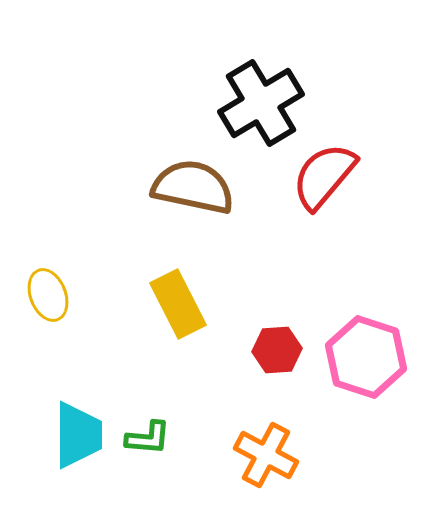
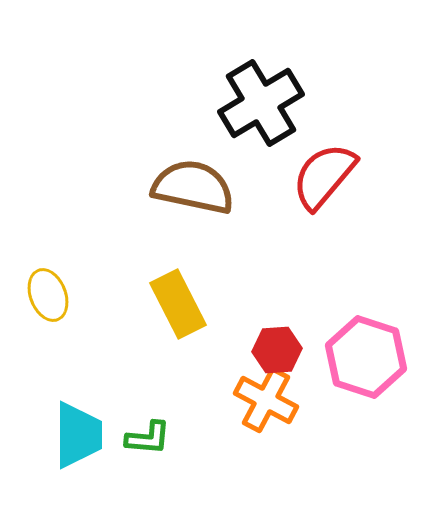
orange cross: moved 55 px up
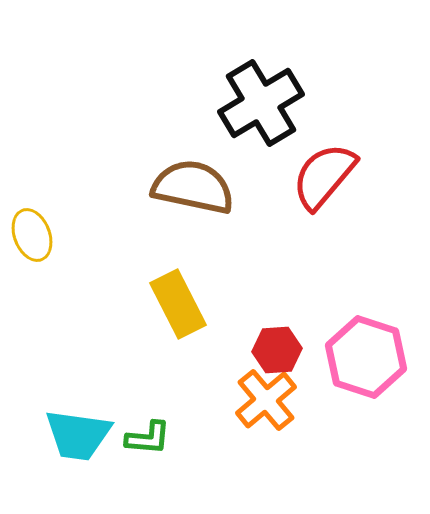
yellow ellipse: moved 16 px left, 60 px up
orange cross: rotated 22 degrees clockwise
cyan trapezoid: rotated 98 degrees clockwise
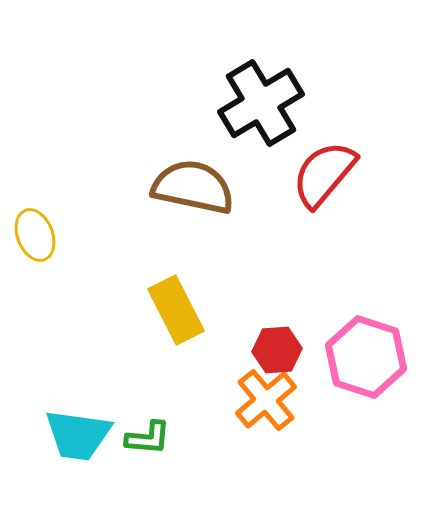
red semicircle: moved 2 px up
yellow ellipse: moved 3 px right
yellow rectangle: moved 2 px left, 6 px down
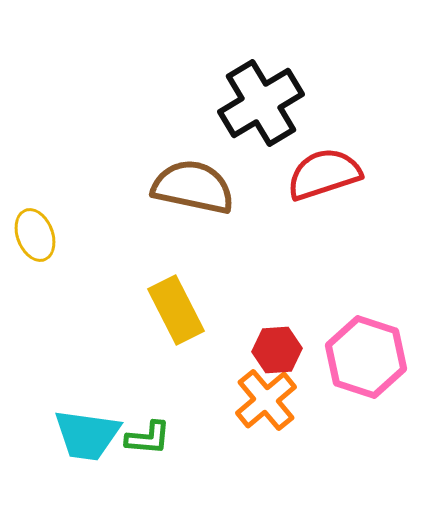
red semicircle: rotated 32 degrees clockwise
cyan trapezoid: moved 9 px right
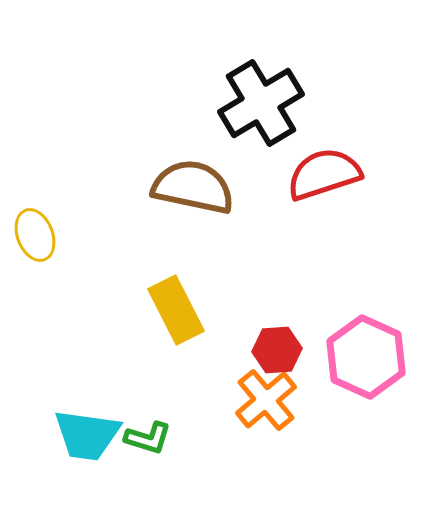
pink hexagon: rotated 6 degrees clockwise
green L-shape: rotated 12 degrees clockwise
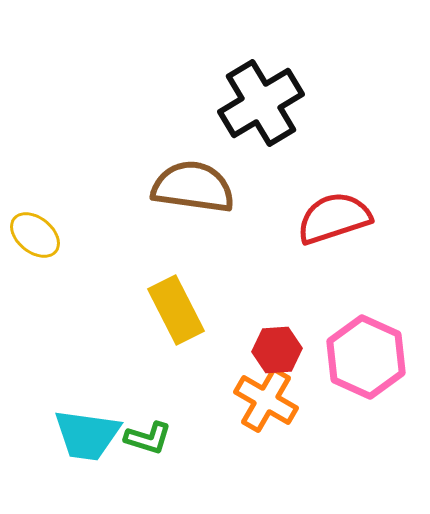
red semicircle: moved 10 px right, 44 px down
brown semicircle: rotated 4 degrees counterclockwise
yellow ellipse: rotated 30 degrees counterclockwise
orange cross: rotated 20 degrees counterclockwise
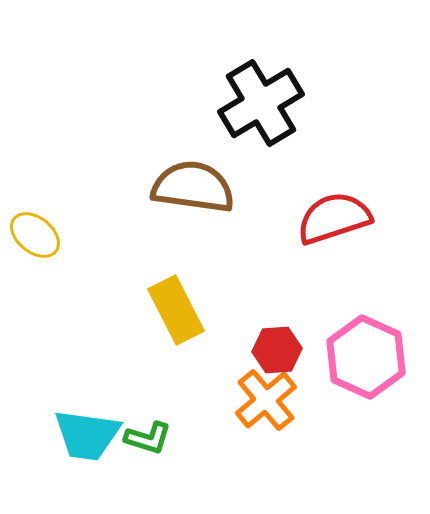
orange cross: rotated 20 degrees clockwise
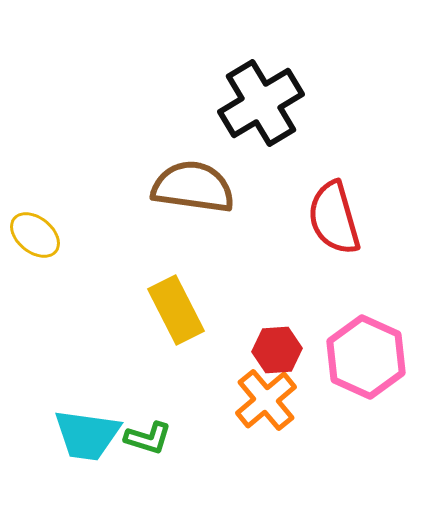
red semicircle: rotated 88 degrees counterclockwise
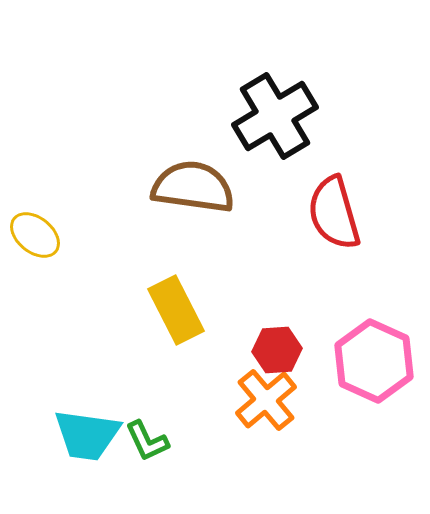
black cross: moved 14 px right, 13 px down
red semicircle: moved 5 px up
pink hexagon: moved 8 px right, 4 px down
green L-shape: moved 1 px left, 3 px down; rotated 48 degrees clockwise
